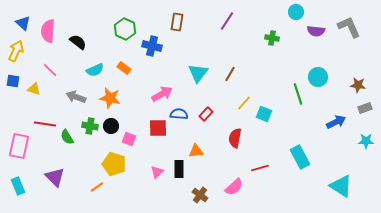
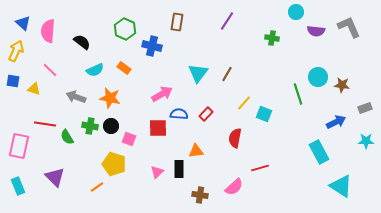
black semicircle at (78, 42): moved 4 px right
brown line at (230, 74): moved 3 px left
brown star at (358, 85): moved 16 px left
cyan rectangle at (300, 157): moved 19 px right, 5 px up
brown cross at (200, 195): rotated 28 degrees counterclockwise
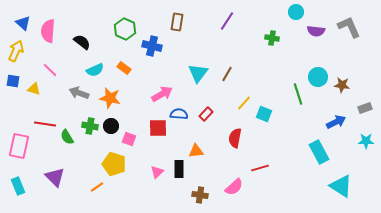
gray arrow at (76, 97): moved 3 px right, 4 px up
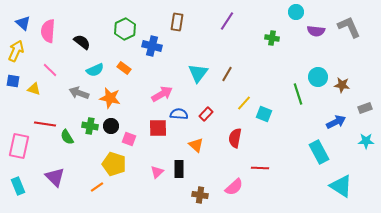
green hexagon at (125, 29): rotated 10 degrees clockwise
orange triangle at (196, 151): moved 6 px up; rotated 49 degrees clockwise
red line at (260, 168): rotated 18 degrees clockwise
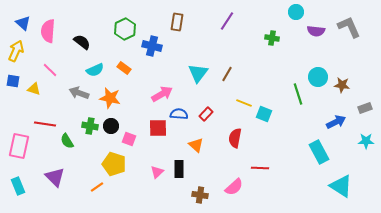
yellow line at (244, 103): rotated 70 degrees clockwise
green semicircle at (67, 137): moved 4 px down
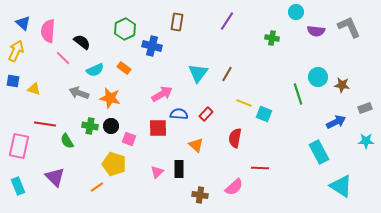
pink line at (50, 70): moved 13 px right, 12 px up
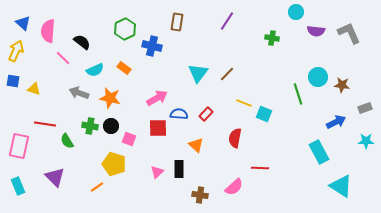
gray L-shape at (349, 27): moved 6 px down
brown line at (227, 74): rotated 14 degrees clockwise
pink arrow at (162, 94): moved 5 px left, 4 px down
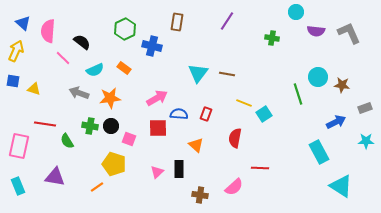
brown line at (227, 74): rotated 56 degrees clockwise
orange star at (110, 98): rotated 20 degrees counterclockwise
red rectangle at (206, 114): rotated 24 degrees counterclockwise
cyan square at (264, 114): rotated 35 degrees clockwise
purple triangle at (55, 177): rotated 35 degrees counterclockwise
